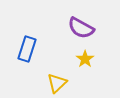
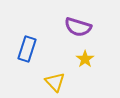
purple semicircle: moved 3 px left, 1 px up; rotated 12 degrees counterclockwise
yellow triangle: moved 2 px left, 1 px up; rotated 30 degrees counterclockwise
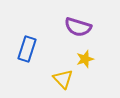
yellow star: rotated 18 degrees clockwise
yellow triangle: moved 8 px right, 3 px up
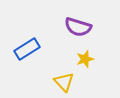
blue rectangle: rotated 40 degrees clockwise
yellow triangle: moved 1 px right, 3 px down
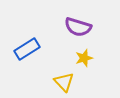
yellow star: moved 1 px left, 1 px up
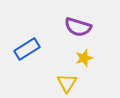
yellow triangle: moved 3 px right, 1 px down; rotated 15 degrees clockwise
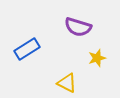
yellow star: moved 13 px right
yellow triangle: rotated 35 degrees counterclockwise
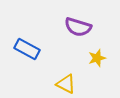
blue rectangle: rotated 60 degrees clockwise
yellow triangle: moved 1 px left, 1 px down
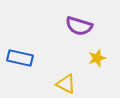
purple semicircle: moved 1 px right, 1 px up
blue rectangle: moved 7 px left, 9 px down; rotated 15 degrees counterclockwise
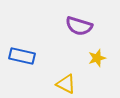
blue rectangle: moved 2 px right, 2 px up
